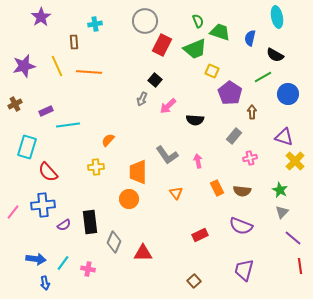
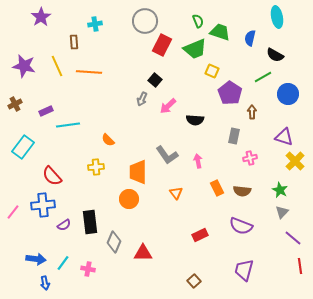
purple star at (24, 66): rotated 25 degrees clockwise
gray rectangle at (234, 136): rotated 28 degrees counterclockwise
orange semicircle at (108, 140): rotated 88 degrees counterclockwise
cyan rectangle at (27, 147): moved 4 px left; rotated 20 degrees clockwise
red semicircle at (48, 172): moved 4 px right, 4 px down
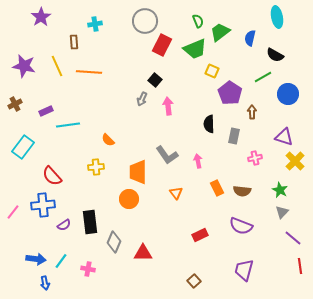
green trapezoid at (220, 32): rotated 55 degrees counterclockwise
pink arrow at (168, 106): rotated 126 degrees clockwise
black semicircle at (195, 120): moved 14 px right, 4 px down; rotated 84 degrees clockwise
pink cross at (250, 158): moved 5 px right
cyan line at (63, 263): moved 2 px left, 2 px up
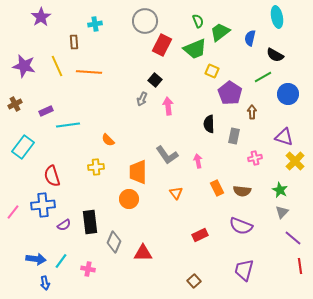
red semicircle at (52, 176): rotated 25 degrees clockwise
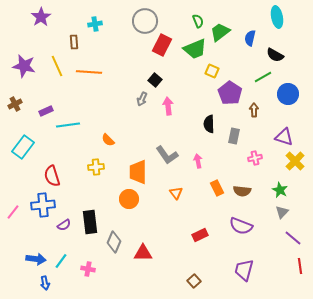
brown arrow at (252, 112): moved 2 px right, 2 px up
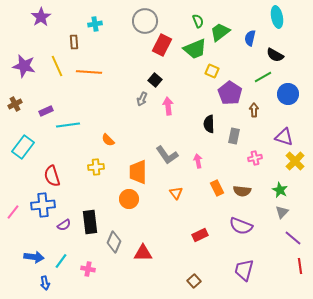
blue arrow at (36, 259): moved 2 px left, 2 px up
